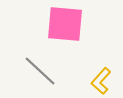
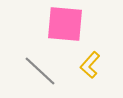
yellow L-shape: moved 11 px left, 16 px up
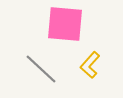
gray line: moved 1 px right, 2 px up
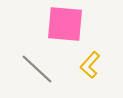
gray line: moved 4 px left
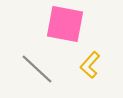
pink square: rotated 6 degrees clockwise
